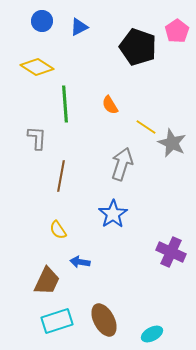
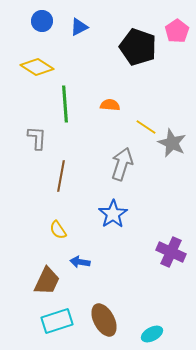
orange semicircle: rotated 126 degrees clockwise
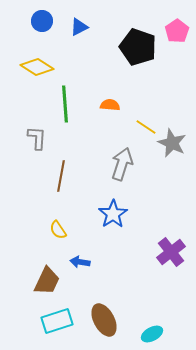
purple cross: rotated 28 degrees clockwise
